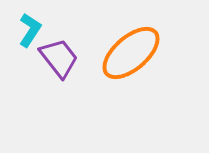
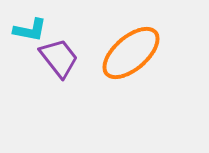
cyan L-shape: rotated 68 degrees clockwise
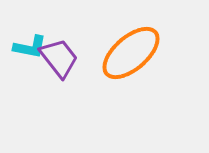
cyan L-shape: moved 17 px down
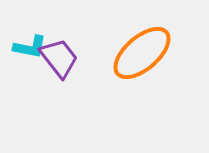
orange ellipse: moved 11 px right
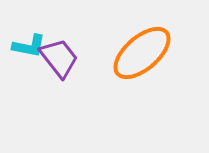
cyan L-shape: moved 1 px left, 1 px up
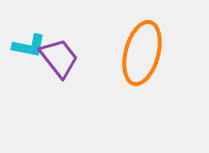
orange ellipse: rotated 34 degrees counterclockwise
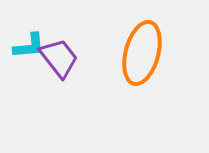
cyan L-shape: rotated 16 degrees counterclockwise
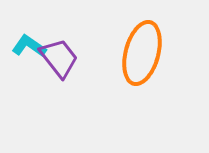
cyan L-shape: rotated 140 degrees counterclockwise
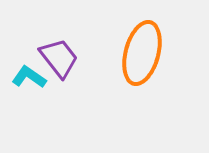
cyan L-shape: moved 31 px down
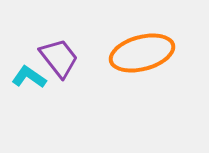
orange ellipse: rotated 60 degrees clockwise
